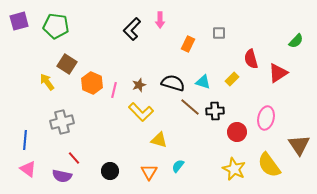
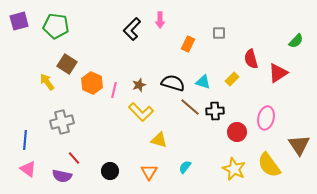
cyan semicircle: moved 7 px right, 1 px down
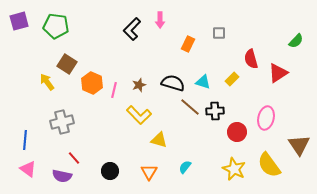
yellow L-shape: moved 2 px left, 3 px down
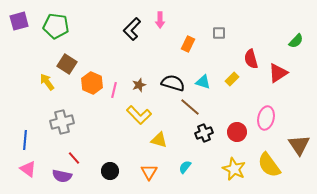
black cross: moved 11 px left, 22 px down; rotated 18 degrees counterclockwise
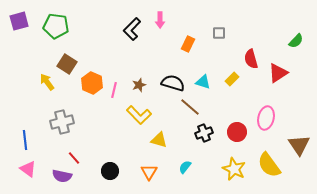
blue line: rotated 12 degrees counterclockwise
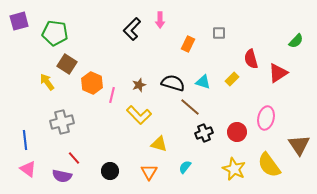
green pentagon: moved 1 px left, 7 px down
pink line: moved 2 px left, 5 px down
yellow triangle: moved 4 px down
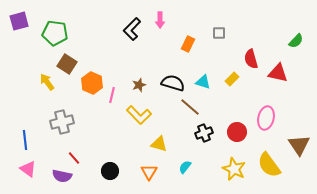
red triangle: rotated 45 degrees clockwise
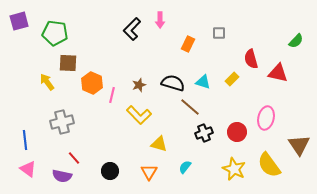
brown square: moved 1 px right, 1 px up; rotated 30 degrees counterclockwise
